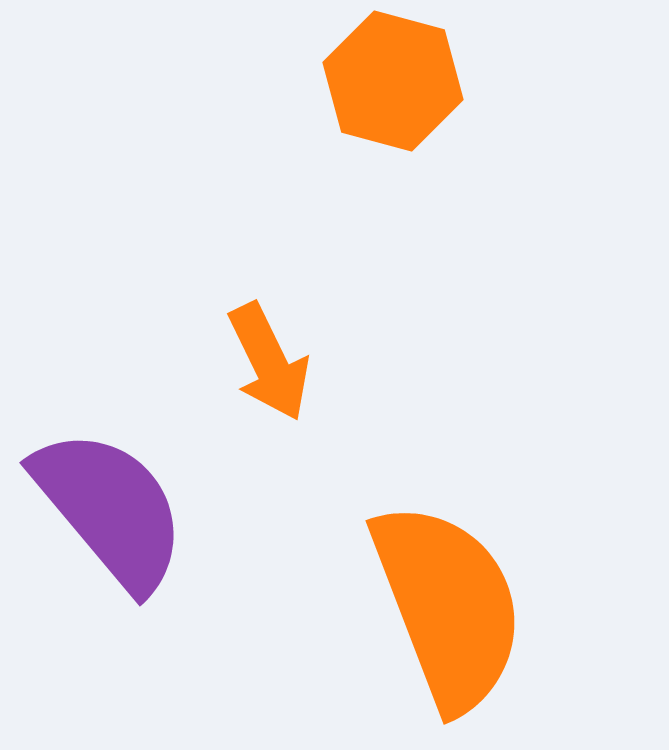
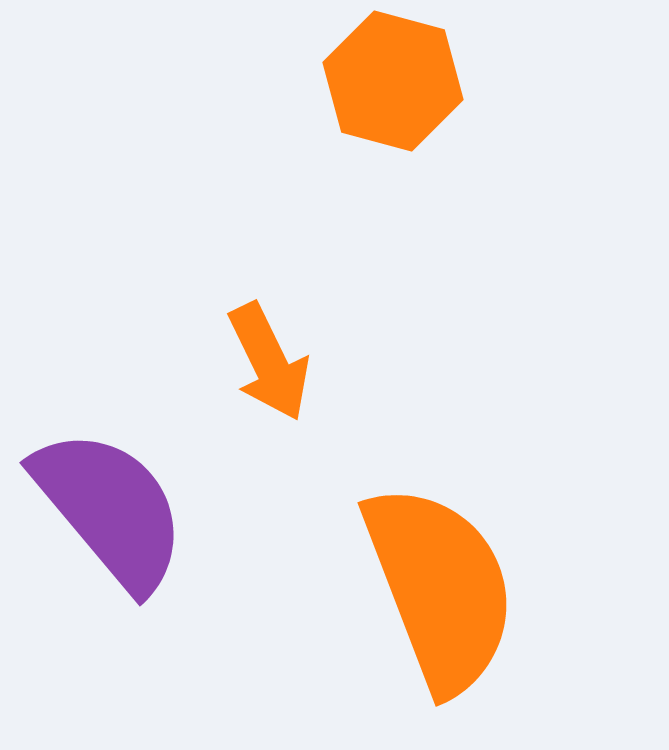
orange semicircle: moved 8 px left, 18 px up
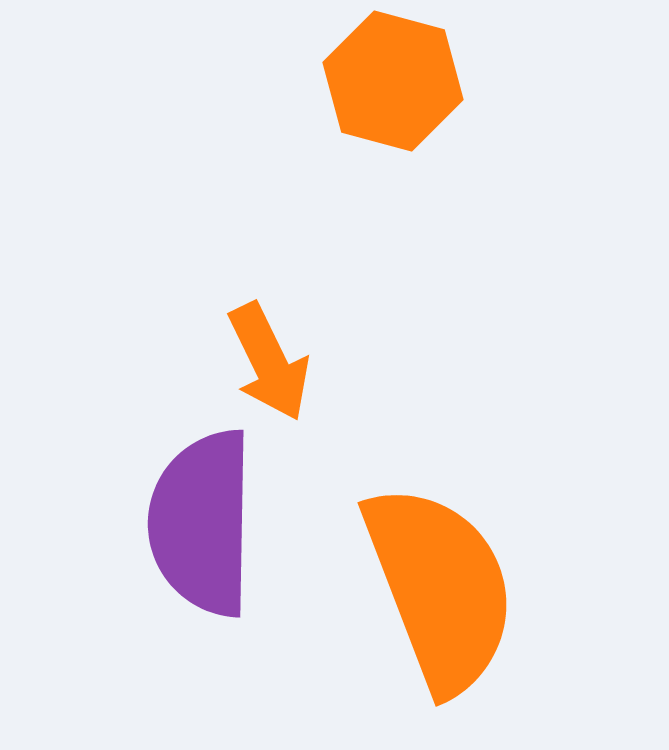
purple semicircle: moved 92 px right, 14 px down; rotated 139 degrees counterclockwise
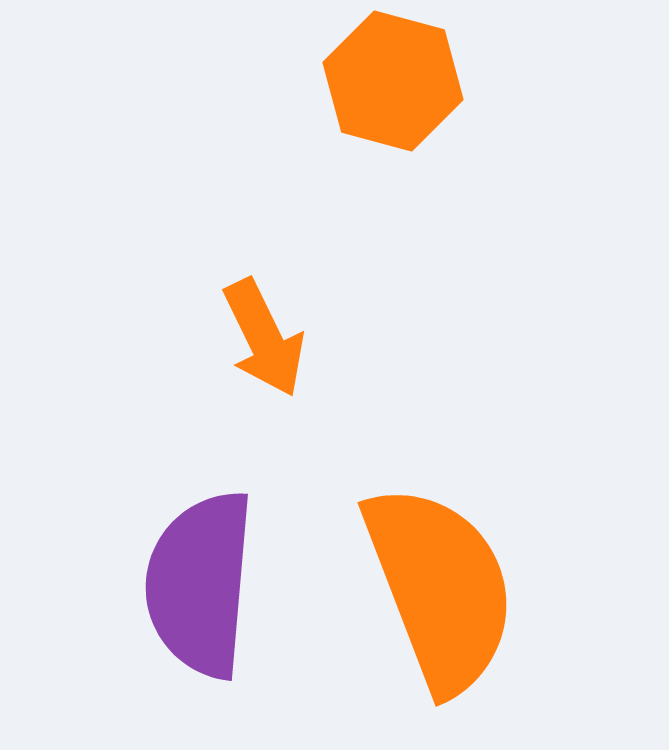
orange arrow: moved 5 px left, 24 px up
purple semicircle: moved 2 px left, 61 px down; rotated 4 degrees clockwise
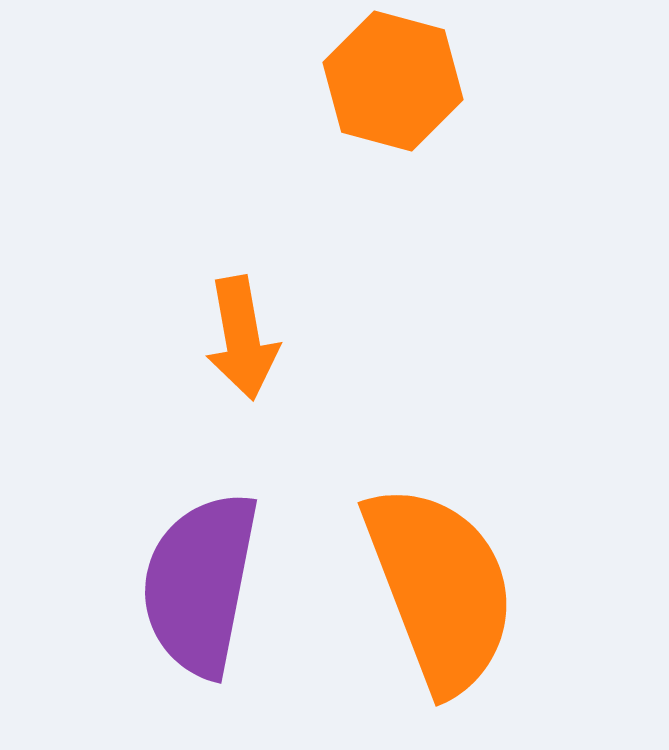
orange arrow: moved 22 px left; rotated 16 degrees clockwise
purple semicircle: rotated 6 degrees clockwise
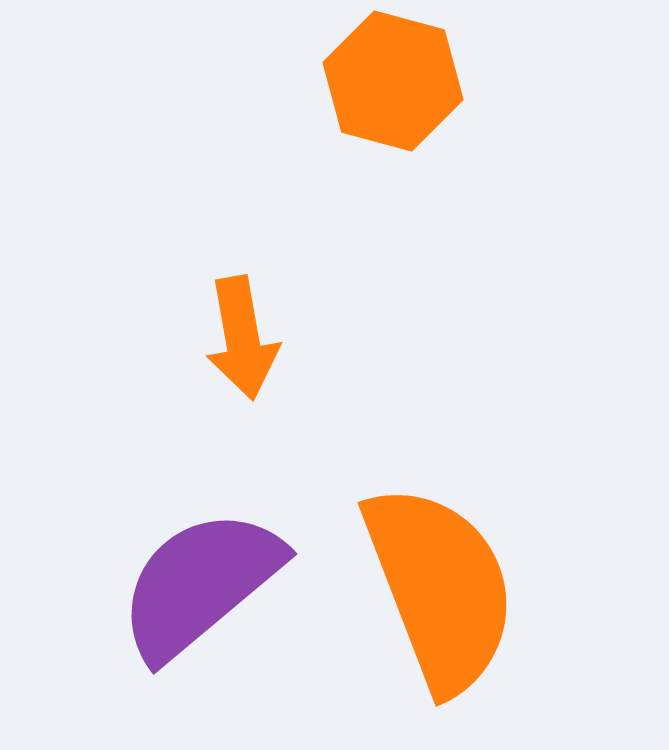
purple semicircle: rotated 39 degrees clockwise
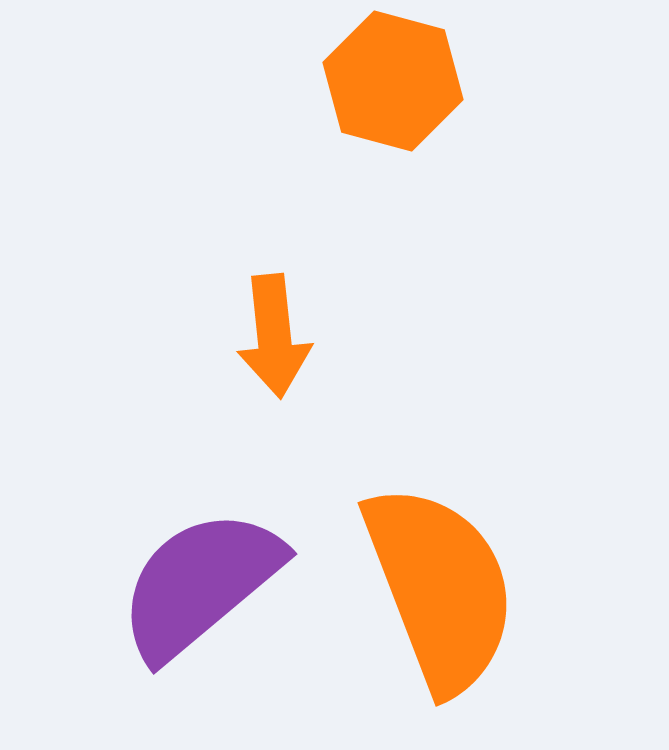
orange arrow: moved 32 px right, 2 px up; rotated 4 degrees clockwise
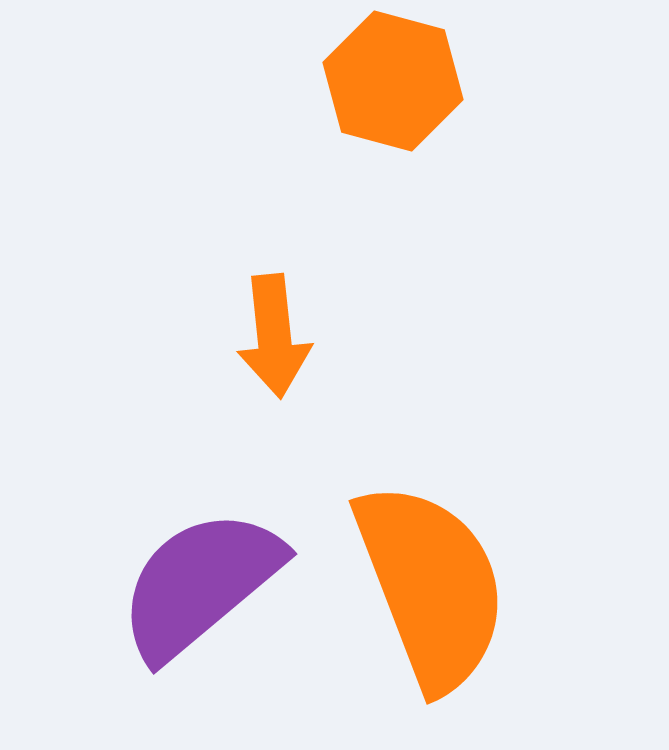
orange semicircle: moved 9 px left, 2 px up
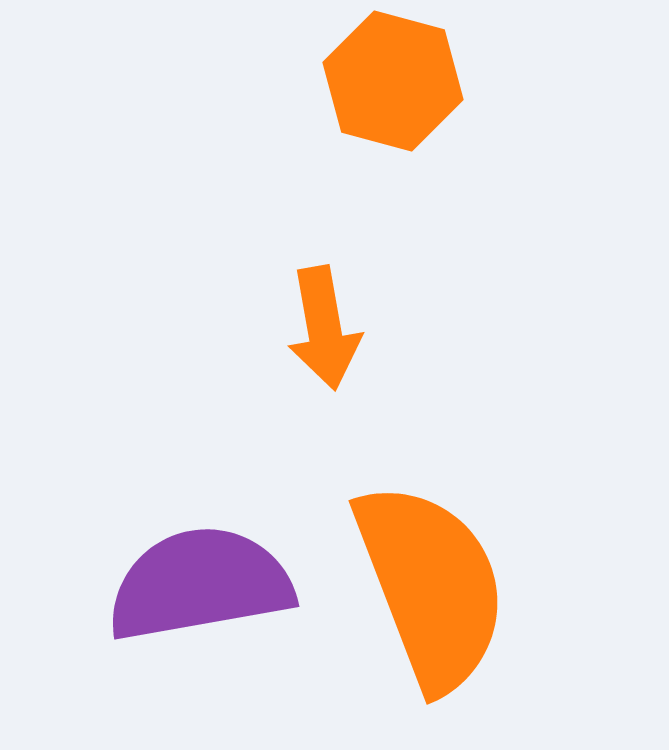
orange arrow: moved 50 px right, 8 px up; rotated 4 degrees counterclockwise
purple semicircle: rotated 30 degrees clockwise
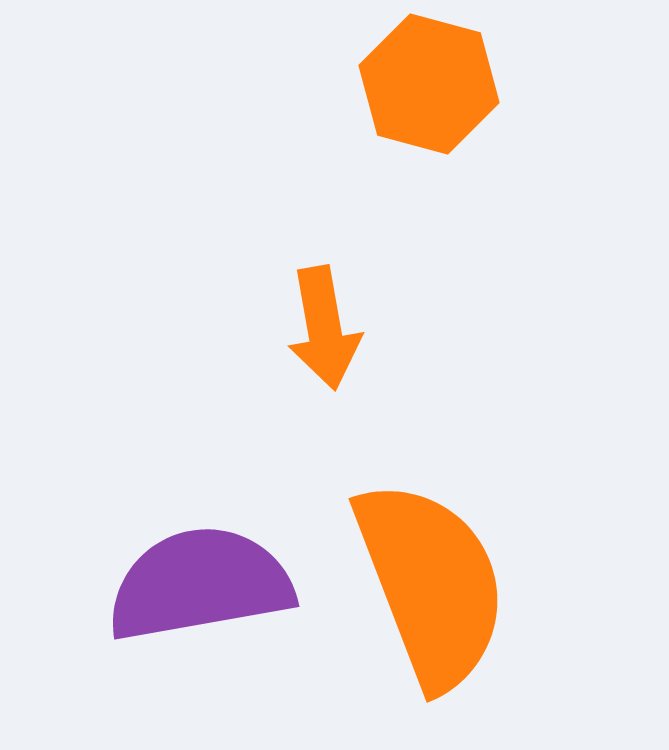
orange hexagon: moved 36 px right, 3 px down
orange semicircle: moved 2 px up
